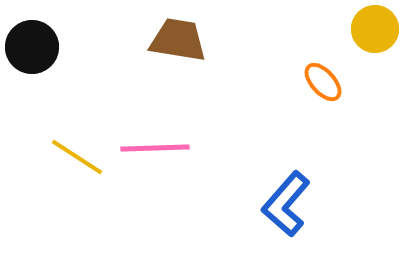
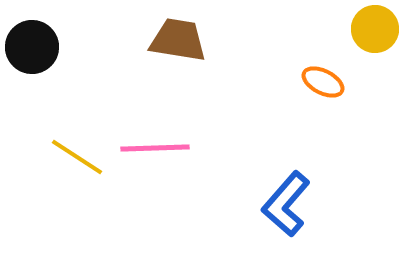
orange ellipse: rotated 21 degrees counterclockwise
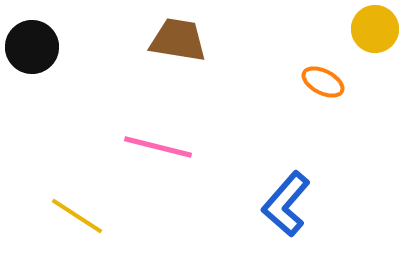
pink line: moved 3 px right, 1 px up; rotated 16 degrees clockwise
yellow line: moved 59 px down
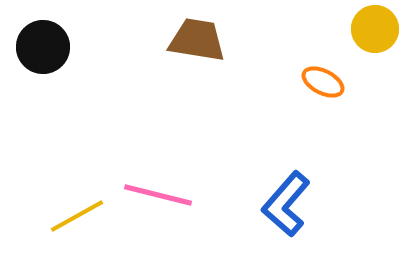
brown trapezoid: moved 19 px right
black circle: moved 11 px right
pink line: moved 48 px down
yellow line: rotated 62 degrees counterclockwise
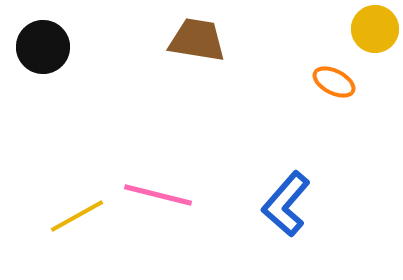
orange ellipse: moved 11 px right
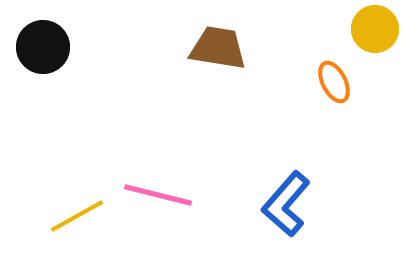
brown trapezoid: moved 21 px right, 8 px down
orange ellipse: rotated 36 degrees clockwise
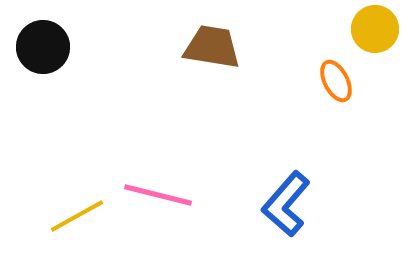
brown trapezoid: moved 6 px left, 1 px up
orange ellipse: moved 2 px right, 1 px up
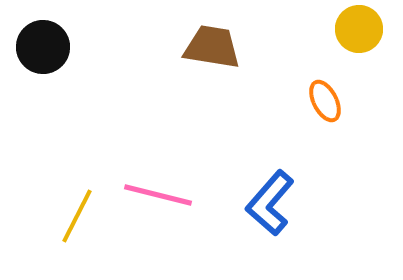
yellow circle: moved 16 px left
orange ellipse: moved 11 px left, 20 px down
blue L-shape: moved 16 px left, 1 px up
yellow line: rotated 34 degrees counterclockwise
